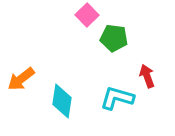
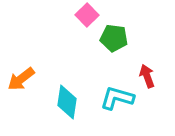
cyan diamond: moved 5 px right, 1 px down
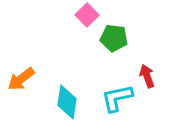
cyan L-shape: rotated 28 degrees counterclockwise
